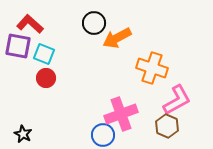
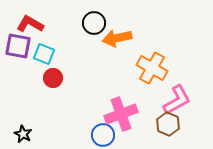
red L-shape: rotated 12 degrees counterclockwise
orange arrow: rotated 16 degrees clockwise
orange cross: rotated 12 degrees clockwise
red circle: moved 7 px right
brown hexagon: moved 1 px right, 2 px up
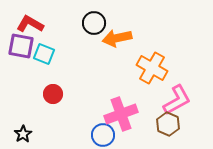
purple square: moved 3 px right
red circle: moved 16 px down
black star: rotated 12 degrees clockwise
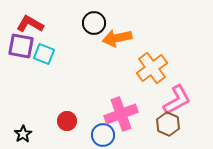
orange cross: rotated 24 degrees clockwise
red circle: moved 14 px right, 27 px down
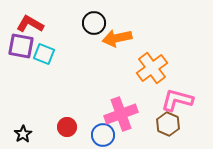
pink L-shape: rotated 136 degrees counterclockwise
red circle: moved 6 px down
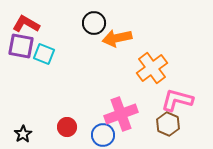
red L-shape: moved 4 px left
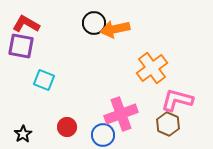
orange arrow: moved 2 px left, 9 px up
cyan square: moved 26 px down
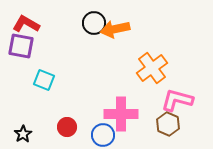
pink cross: rotated 20 degrees clockwise
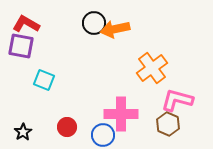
black star: moved 2 px up
